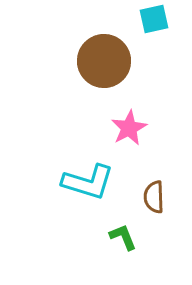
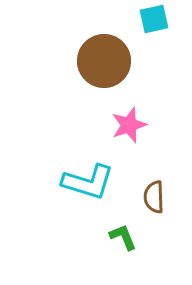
pink star: moved 3 px up; rotated 9 degrees clockwise
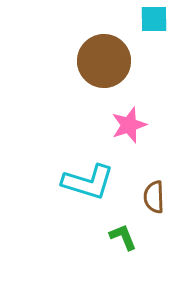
cyan square: rotated 12 degrees clockwise
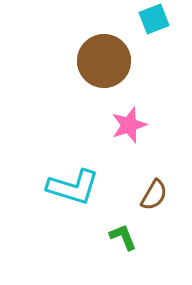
cyan square: rotated 20 degrees counterclockwise
cyan L-shape: moved 15 px left, 5 px down
brown semicircle: moved 2 px up; rotated 148 degrees counterclockwise
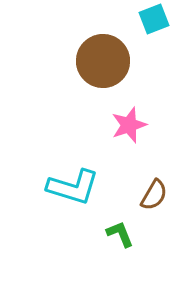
brown circle: moved 1 px left
green L-shape: moved 3 px left, 3 px up
